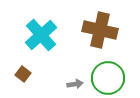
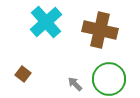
cyan cross: moved 5 px right, 13 px up
green circle: moved 1 px right, 1 px down
gray arrow: rotated 126 degrees counterclockwise
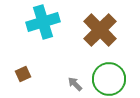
cyan cross: moved 3 px left; rotated 24 degrees clockwise
brown cross: rotated 32 degrees clockwise
brown square: rotated 28 degrees clockwise
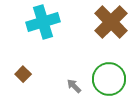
brown cross: moved 11 px right, 8 px up
brown square: rotated 21 degrees counterclockwise
gray arrow: moved 1 px left, 2 px down
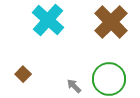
cyan cross: moved 5 px right, 2 px up; rotated 32 degrees counterclockwise
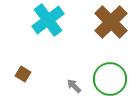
cyan cross: rotated 12 degrees clockwise
brown square: rotated 14 degrees counterclockwise
green circle: moved 1 px right
